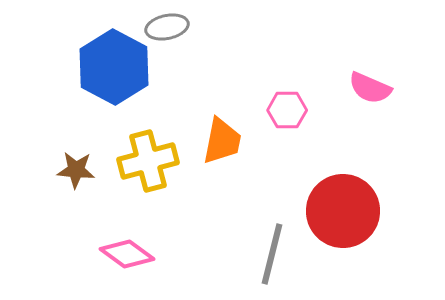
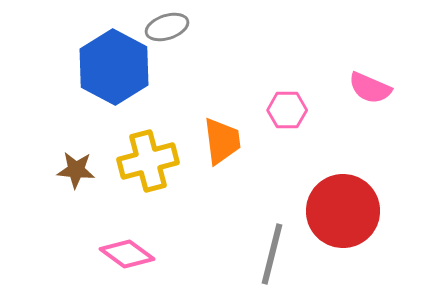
gray ellipse: rotated 6 degrees counterclockwise
orange trapezoid: rotated 18 degrees counterclockwise
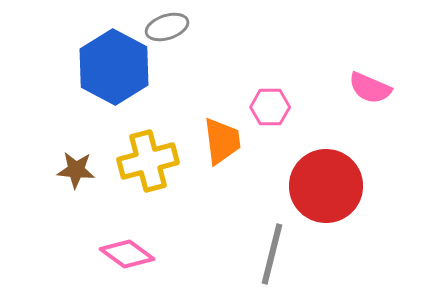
pink hexagon: moved 17 px left, 3 px up
red circle: moved 17 px left, 25 px up
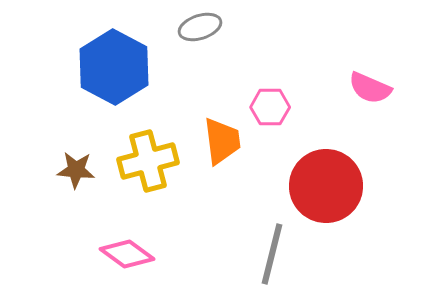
gray ellipse: moved 33 px right
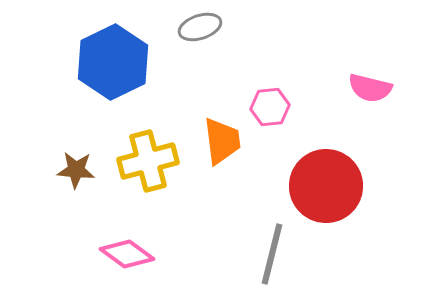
blue hexagon: moved 1 px left, 5 px up; rotated 6 degrees clockwise
pink semicircle: rotated 9 degrees counterclockwise
pink hexagon: rotated 6 degrees counterclockwise
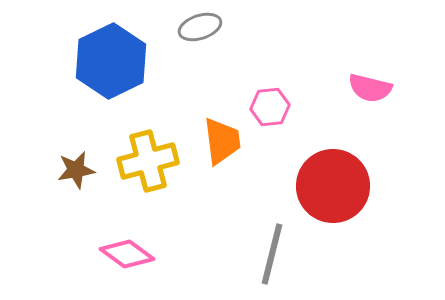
blue hexagon: moved 2 px left, 1 px up
brown star: rotated 15 degrees counterclockwise
red circle: moved 7 px right
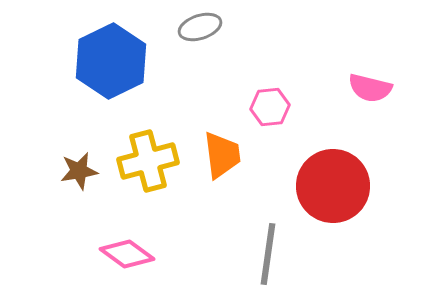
orange trapezoid: moved 14 px down
brown star: moved 3 px right, 1 px down
gray line: moved 4 px left; rotated 6 degrees counterclockwise
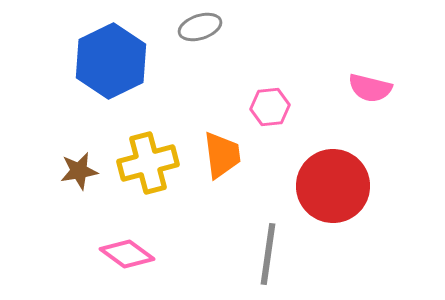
yellow cross: moved 2 px down
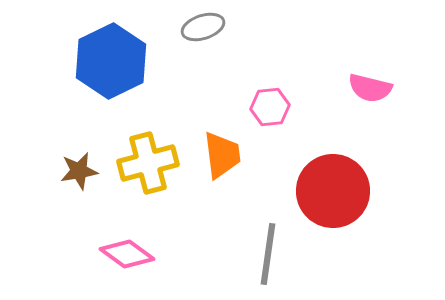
gray ellipse: moved 3 px right
red circle: moved 5 px down
